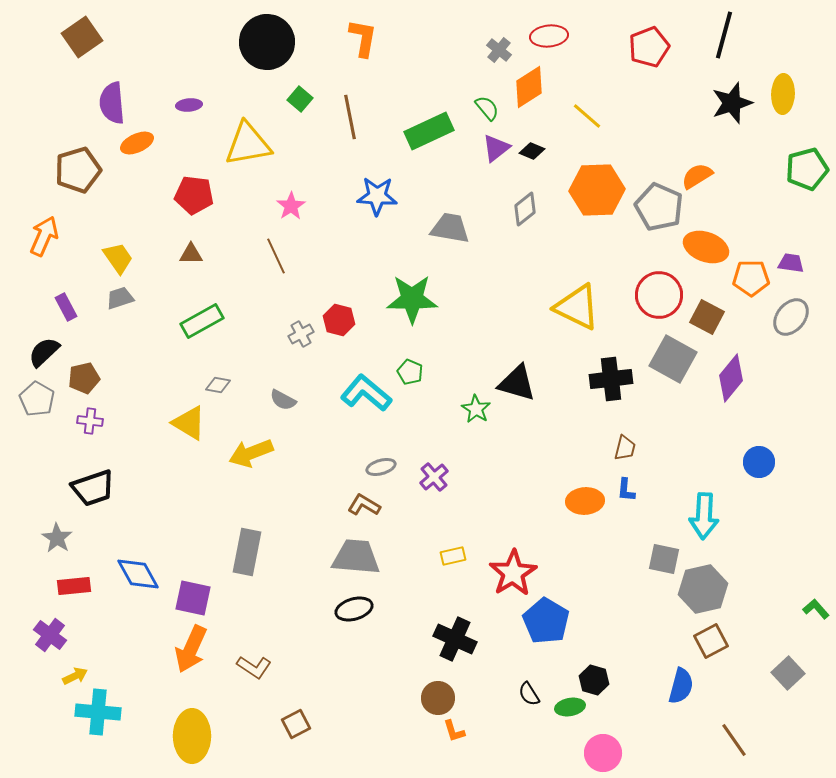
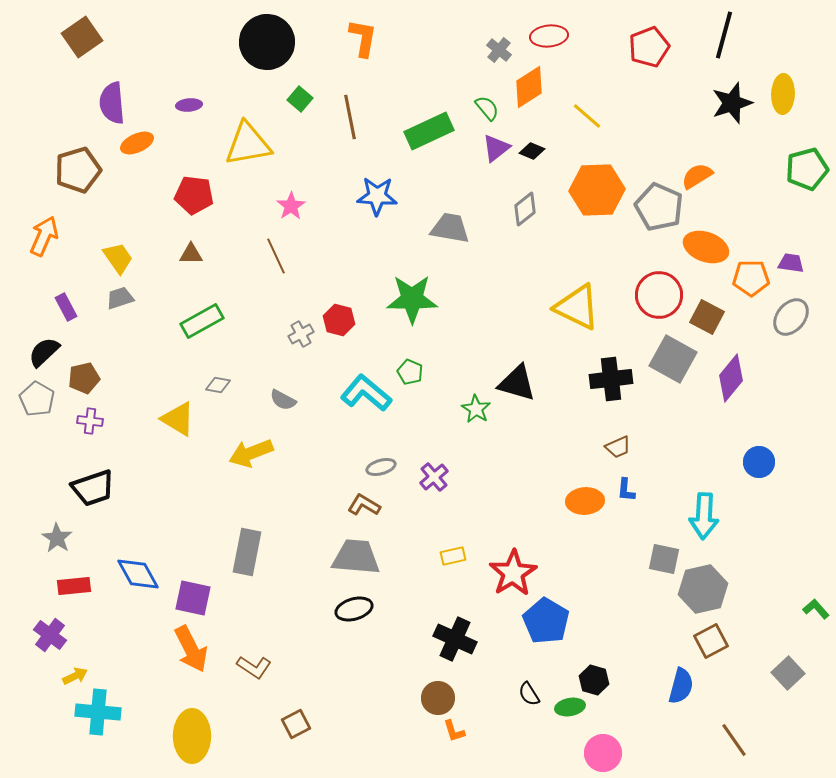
yellow triangle at (189, 423): moved 11 px left, 4 px up
brown trapezoid at (625, 448): moved 7 px left, 1 px up; rotated 52 degrees clockwise
orange arrow at (191, 649): rotated 51 degrees counterclockwise
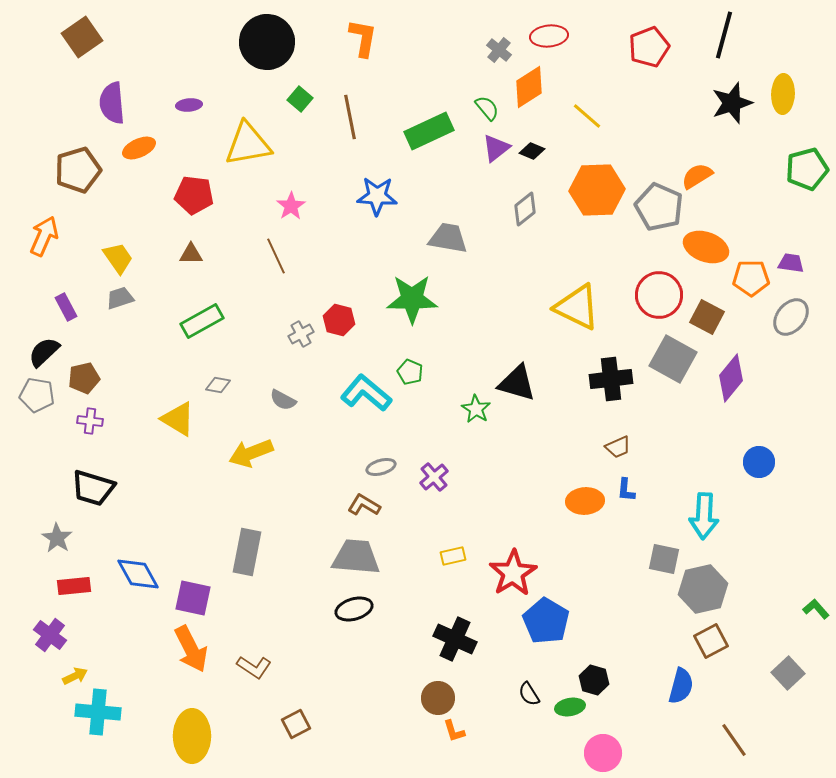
orange ellipse at (137, 143): moved 2 px right, 5 px down
gray trapezoid at (450, 228): moved 2 px left, 10 px down
gray pentagon at (37, 399): moved 4 px up; rotated 20 degrees counterclockwise
black trapezoid at (93, 488): rotated 36 degrees clockwise
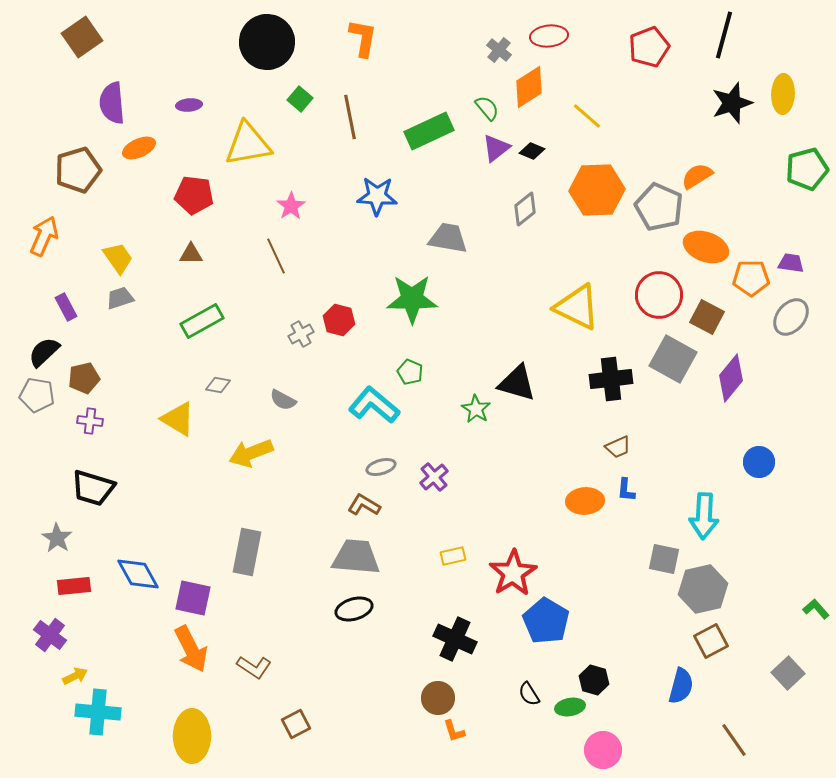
cyan L-shape at (366, 393): moved 8 px right, 12 px down
pink circle at (603, 753): moved 3 px up
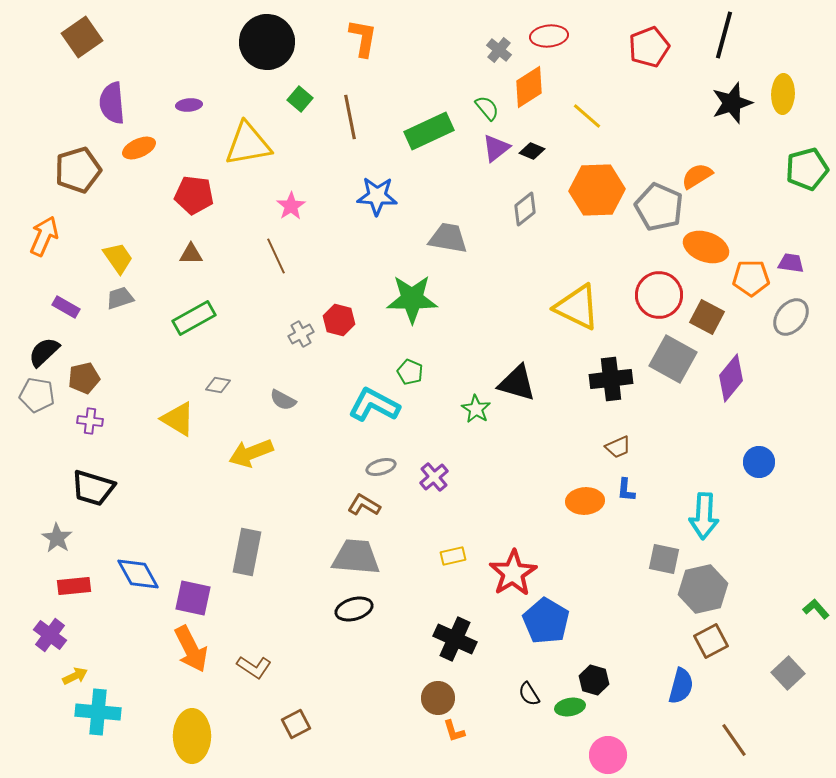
purple rectangle at (66, 307): rotated 32 degrees counterclockwise
green rectangle at (202, 321): moved 8 px left, 3 px up
cyan L-shape at (374, 405): rotated 12 degrees counterclockwise
pink circle at (603, 750): moved 5 px right, 5 px down
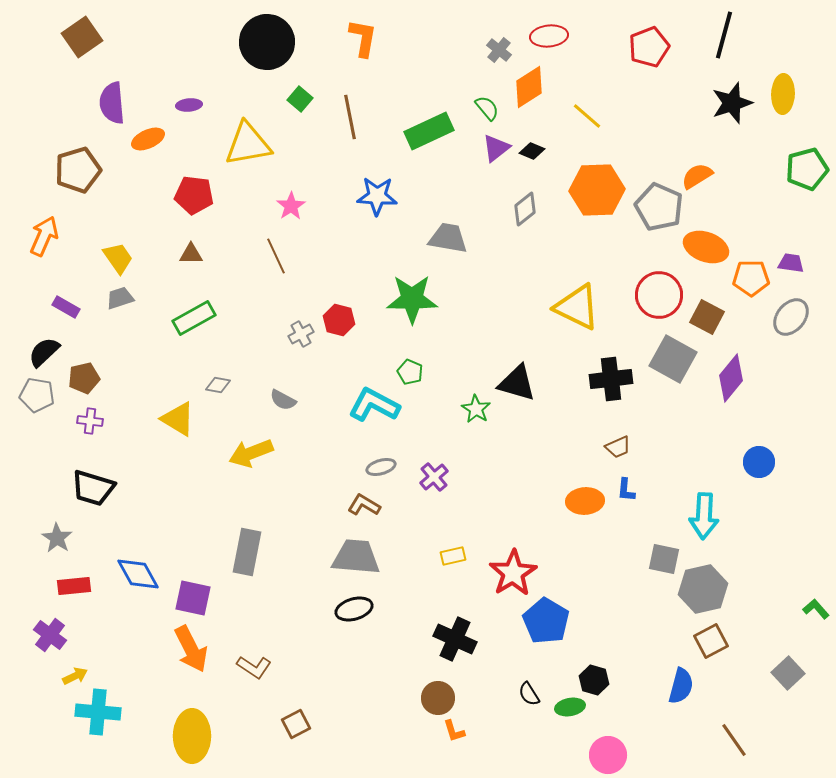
orange ellipse at (139, 148): moved 9 px right, 9 px up
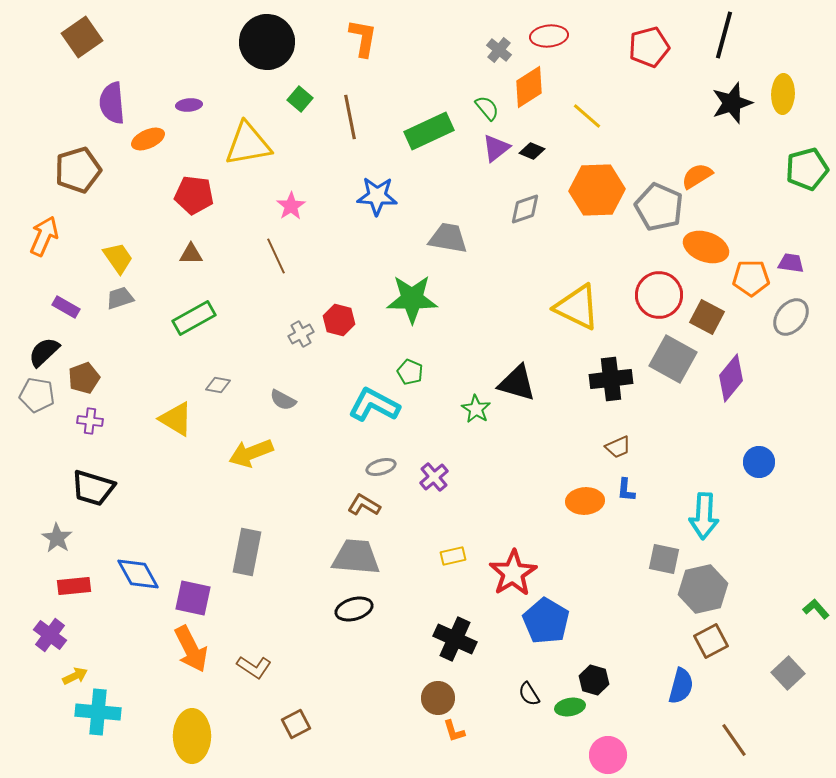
red pentagon at (649, 47): rotated 6 degrees clockwise
gray diamond at (525, 209): rotated 20 degrees clockwise
brown pentagon at (84, 378): rotated 8 degrees counterclockwise
yellow triangle at (178, 419): moved 2 px left
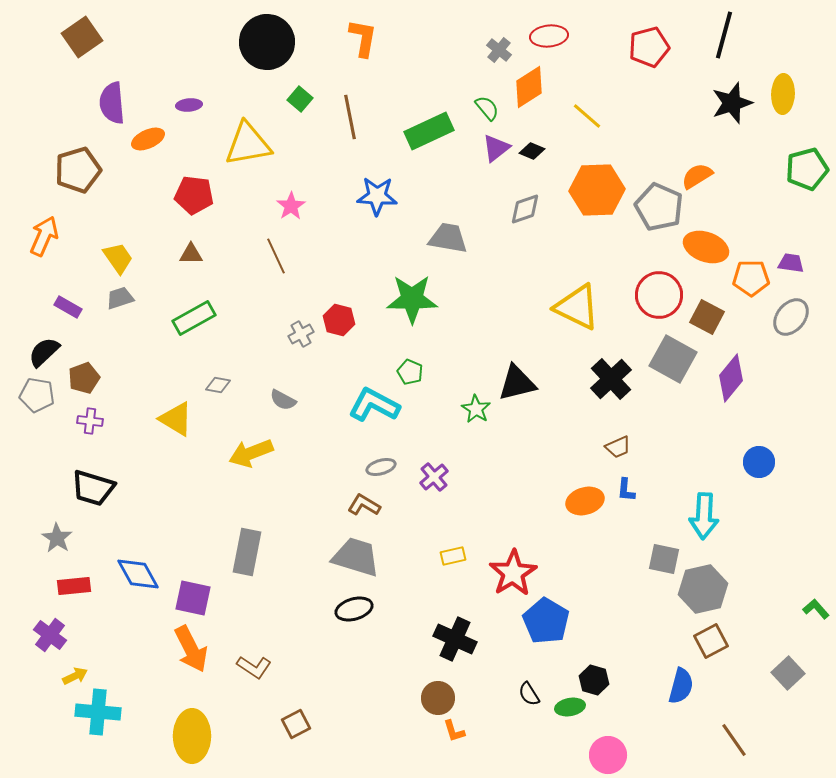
purple rectangle at (66, 307): moved 2 px right
black cross at (611, 379): rotated 36 degrees counterclockwise
black triangle at (517, 383): rotated 30 degrees counterclockwise
orange ellipse at (585, 501): rotated 12 degrees counterclockwise
gray trapezoid at (356, 557): rotated 12 degrees clockwise
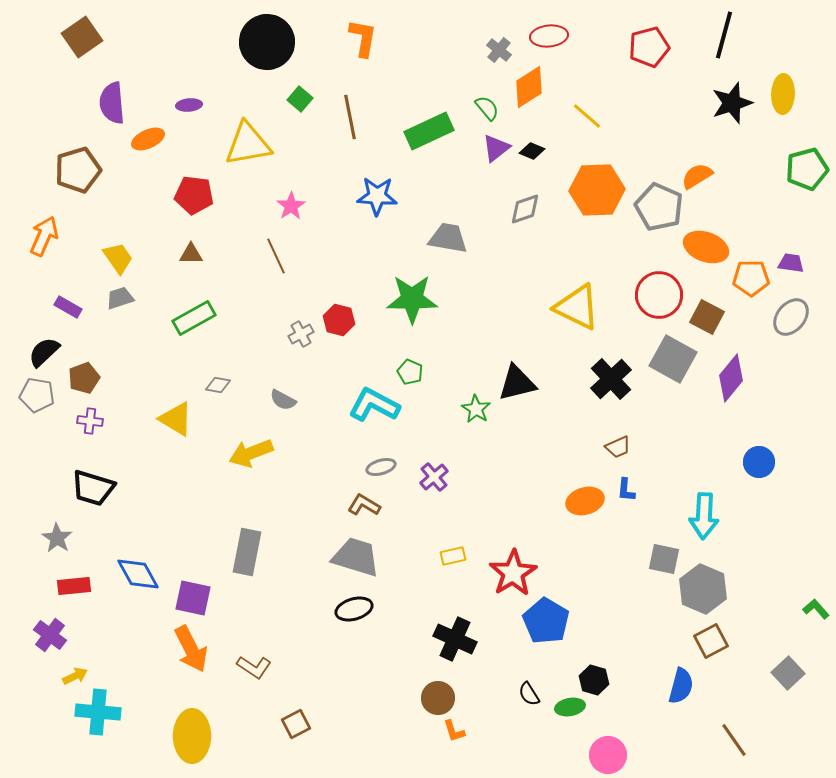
gray hexagon at (703, 589): rotated 24 degrees counterclockwise
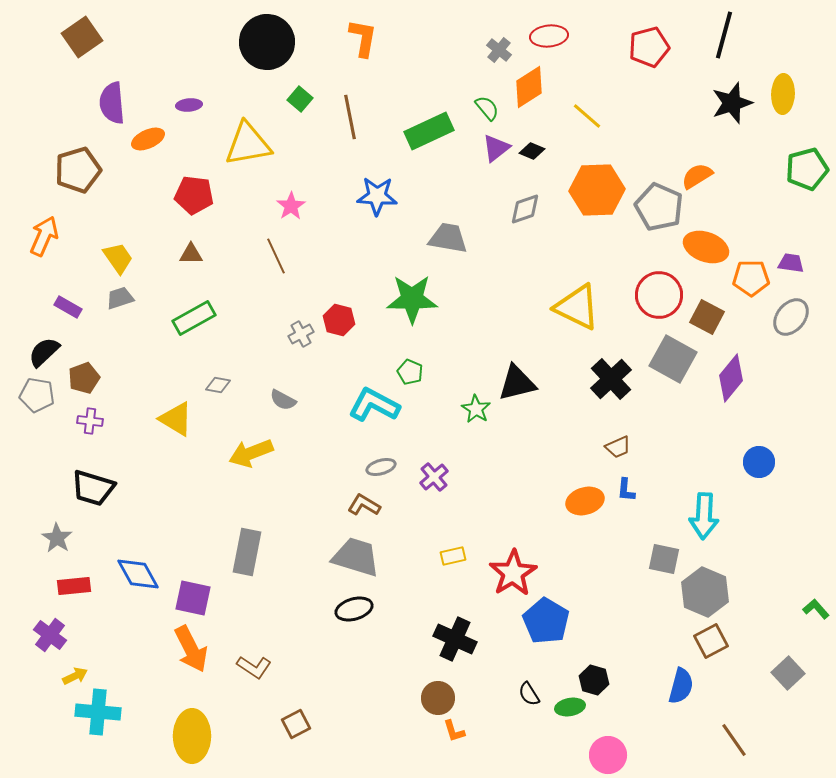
gray hexagon at (703, 589): moved 2 px right, 3 px down
